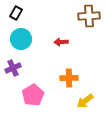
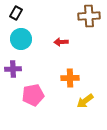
purple cross: moved 1 px down; rotated 21 degrees clockwise
orange cross: moved 1 px right
pink pentagon: rotated 20 degrees clockwise
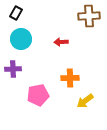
pink pentagon: moved 5 px right
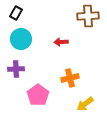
brown cross: moved 1 px left
purple cross: moved 3 px right
orange cross: rotated 12 degrees counterclockwise
pink pentagon: rotated 25 degrees counterclockwise
yellow arrow: moved 3 px down
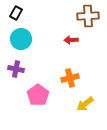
red arrow: moved 10 px right, 2 px up
purple cross: rotated 14 degrees clockwise
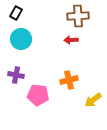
brown cross: moved 10 px left
purple cross: moved 6 px down
orange cross: moved 1 px left, 2 px down
pink pentagon: rotated 30 degrees counterclockwise
yellow arrow: moved 8 px right, 4 px up
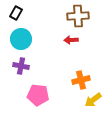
purple cross: moved 5 px right, 9 px up
orange cross: moved 12 px right
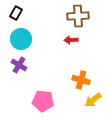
purple cross: moved 2 px left, 1 px up; rotated 21 degrees clockwise
orange cross: rotated 30 degrees clockwise
pink pentagon: moved 5 px right, 6 px down
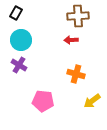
cyan circle: moved 1 px down
orange cross: moved 5 px left, 6 px up
yellow arrow: moved 1 px left, 1 px down
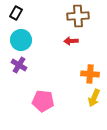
red arrow: moved 1 px down
orange cross: moved 14 px right; rotated 12 degrees counterclockwise
yellow arrow: moved 2 px right, 3 px up; rotated 30 degrees counterclockwise
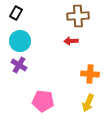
cyan circle: moved 1 px left, 1 px down
yellow arrow: moved 6 px left, 5 px down
